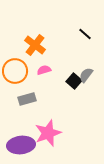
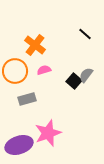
purple ellipse: moved 2 px left; rotated 12 degrees counterclockwise
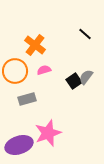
gray semicircle: moved 2 px down
black square: rotated 14 degrees clockwise
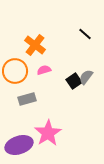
pink star: rotated 12 degrees counterclockwise
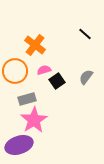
black square: moved 17 px left
pink star: moved 14 px left, 13 px up
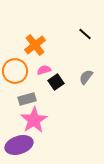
orange cross: rotated 15 degrees clockwise
black square: moved 1 px left, 1 px down
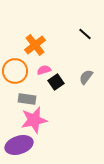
gray rectangle: rotated 24 degrees clockwise
pink star: rotated 20 degrees clockwise
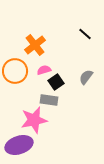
gray rectangle: moved 22 px right, 1 px down
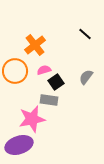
pink star: moved 2 px left, 1 px up
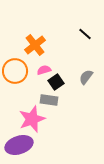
pink star: rotated 8 degrees counterclockwise
